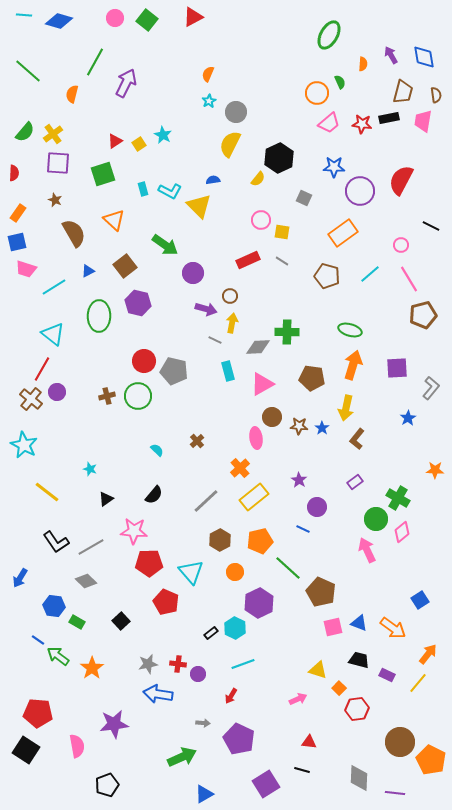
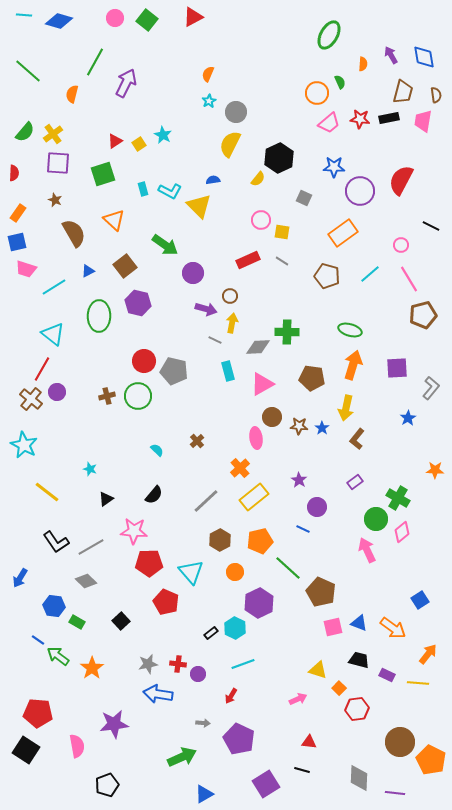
red star at (362, 124): moved 2 px left, 5 px up
yellow line at (418, 683): rotated 55 degrees clockwise
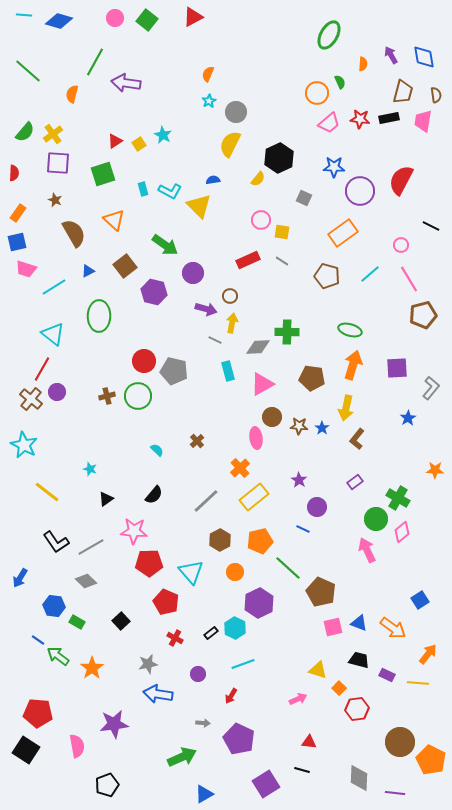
purple arrow at (126, 83): rotated 108 degrees counterclockwise
purple hexagon at (138, 303): moved 16 px right, 11 px up
red cross at (178, 664): moved 3 px left, 26 px up; rotated 21 degrees clockwise
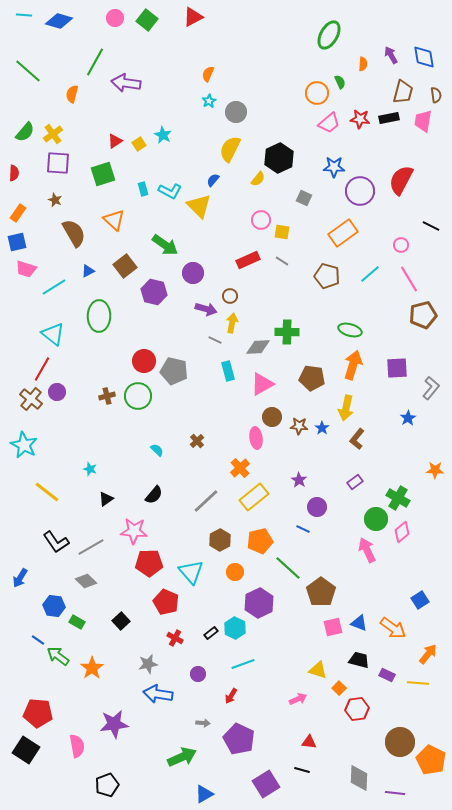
yellow semicircle at (230, 144): moved 5 px down
blue semicircle at (213, 180): rotated 40 degrees counterclockwise
brown pentagon at (321, 592): rotated 12 degrees clockwise
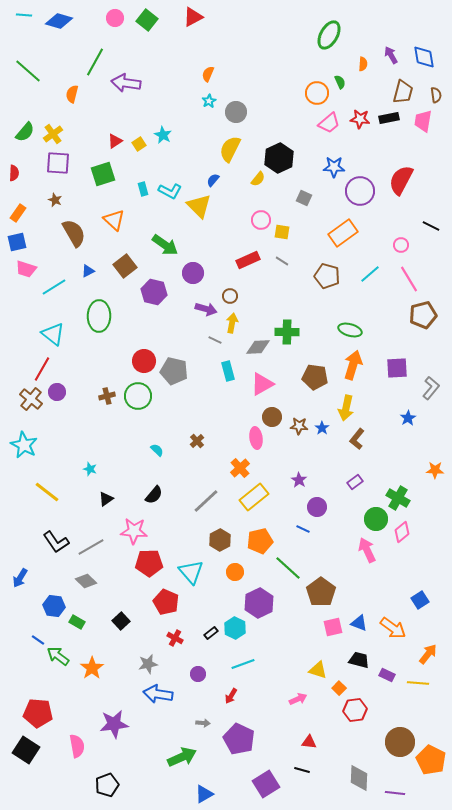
brown pentagon at (312, 378): moved 3 px right, 1 px up
red hexagon at (357, 709): moved 2 px left, 1 px down
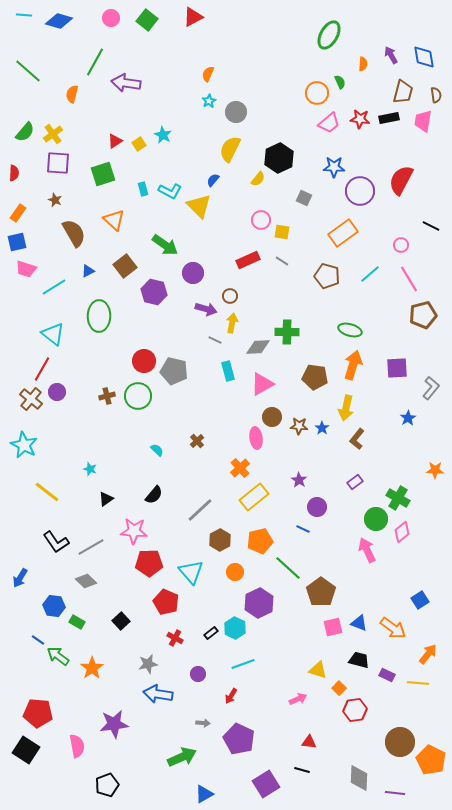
pink circle at (115, 18): moved 4 px left
gray line at (206, 501): moved 6 px left, 9 px down
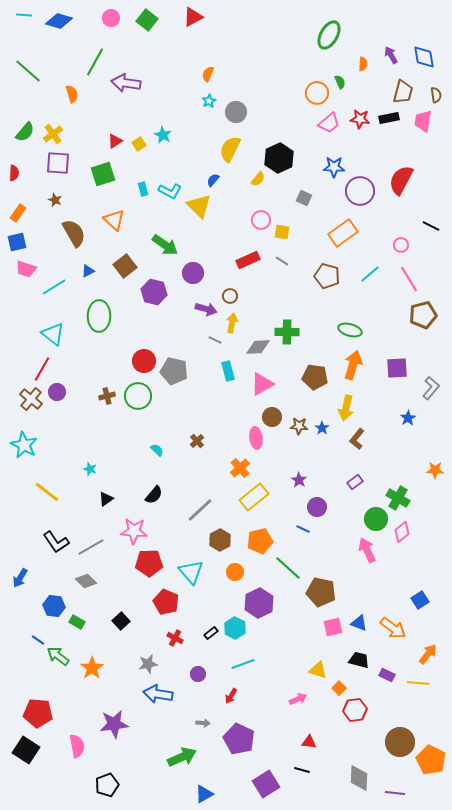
orange semicircle at (72, 94): rotated 150 degrees clockwise
brown pentagon at (321, 592): rotated 24 degrees counterclockwise
